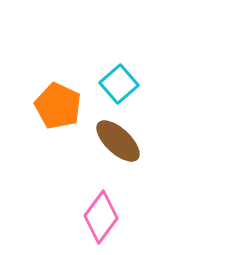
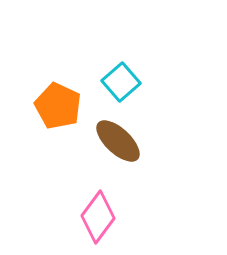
cyan square: moved 2 px right, 2 px up
pink diamond: moved 3 px left
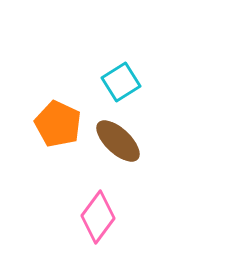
cyan square: rotated 9 degrees clockwise
orange pentagon: moved 18 px down
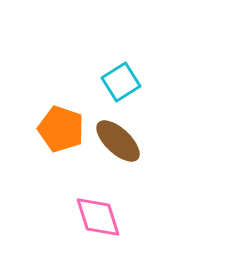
orange pentagon: moved 3 px right, 5 px down; rotated 6 degrees counterclockwise
pink diamond: rotated 54 degrees counterclockwise
